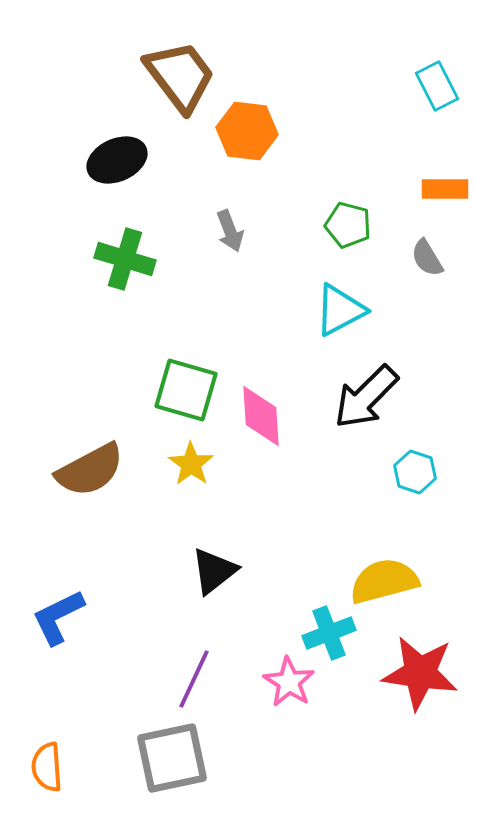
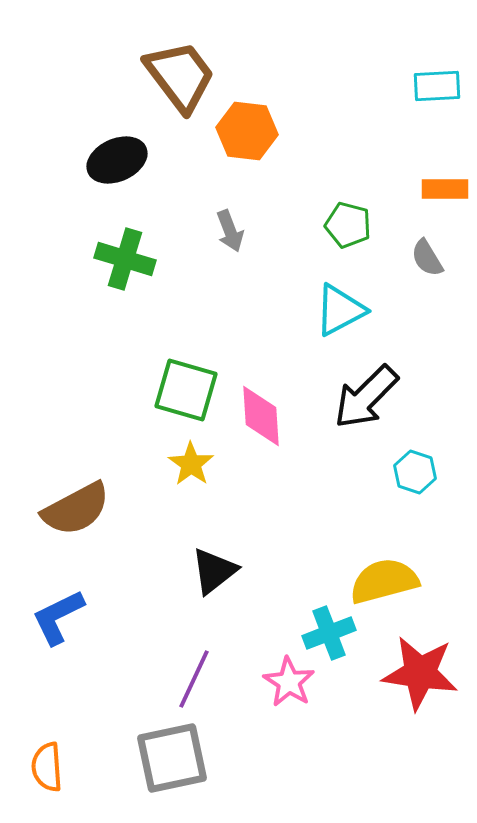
cyan rectangle: rotated 66 degrees counterclockwise
brown semicircle: moved 14 px left, 39 px down
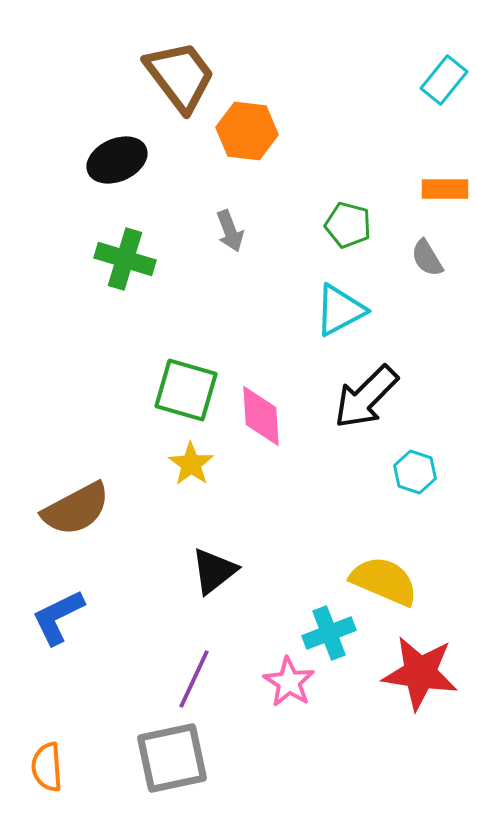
cyan rectangle: moved 7 px right, 6 px up; rotated 48 degrees counterclockwise
yellow semicircle: rotated 38 degrees clockwise
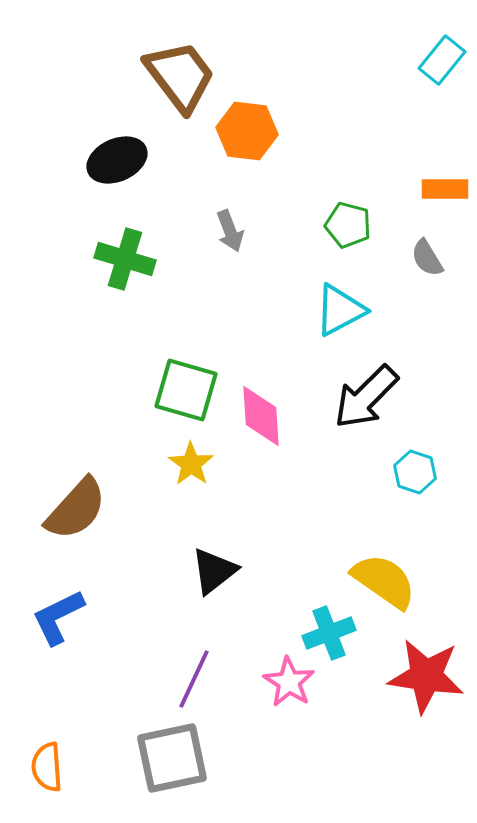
cyan rectangle: moved 2 px left, 20 px up
brown semicircle: rotated 20 degrees counterclockwise
yellow semicircle: rotated 12 degrees clockwise
red star: moved 6 px right, 3 px down
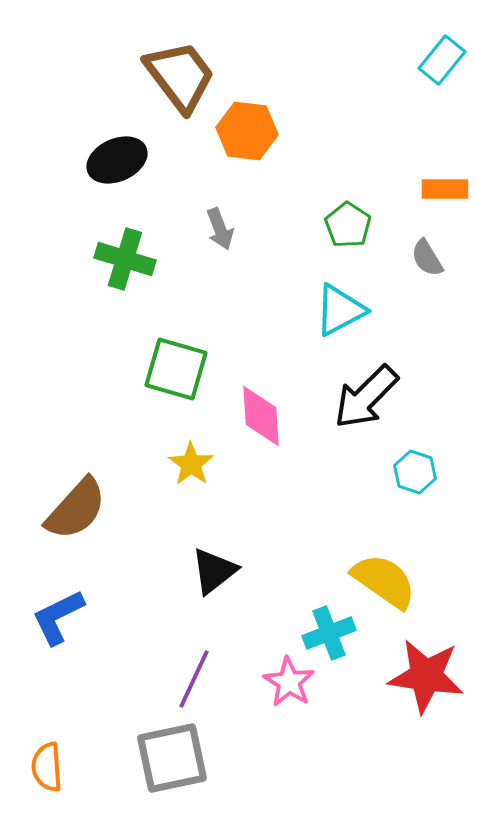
green pentagon: rotated 18 degrees clockwise
gray arrow: moved 10 px left, 2 px up
green square: moved 10 px left, 21 px up
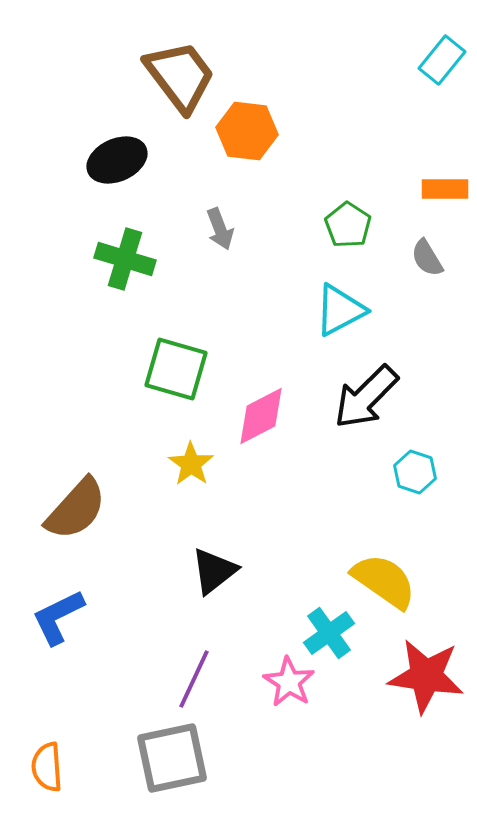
pink diamond: rotated 66 degrees clockwise
cyan cross: rotated 15 degrees counterclockwise
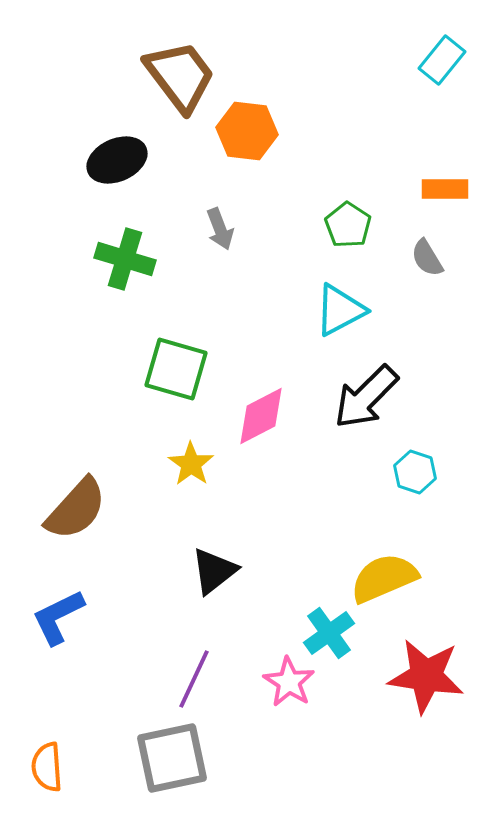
yellow semicircle: moved 3 px up; rotated 58 degrees counterclockwise
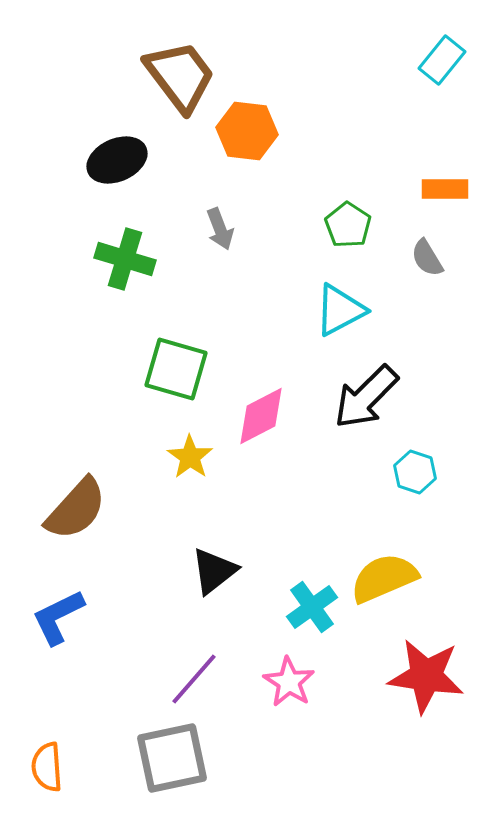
yellow star: moved 1 px left, 7 px up
cyan cross: moved 17 px left, 26 px up
purple line: rotated 16 degrees clockwise
